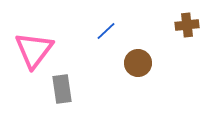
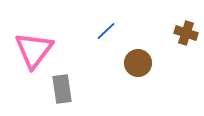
brown cross: moved 1 px left, 8 px down; rotated 25 degrees clockwise
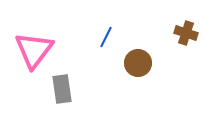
blue line: moved 6 px down; rotated 20 degrees counterclockwise
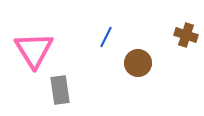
brown cross: moved 2 px down
pink triangle: rotated 9 degrees counterclockwise
gray rectangle: moved 2 px left, 1 px down
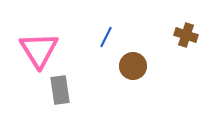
pink triangle: moved 5 px right
brown circle: moved 5 px left, 3 px down
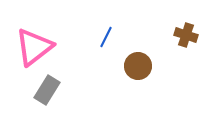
pink triangle: moved 5 px left, 3 px up; rotated 24 degrees clockwise
brown circle: moved 5 px right
gray rectangle: moved 13 px left; rotated 40 degrees clockwise
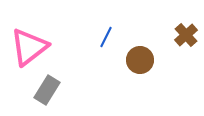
brown cross: rotated 30 degrees clockwise
pink triangle: moved 5 px left
brown circle: moved 2 px right, 6 px up
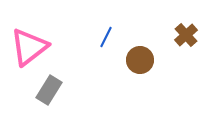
gray rectangle: moved 2 px right
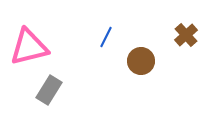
pink triangle: rotated 24 degrees clockwise
brown circle: moved 1 px right, 1 px down
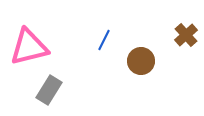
blue line: moved 2 px left, 3 px down
